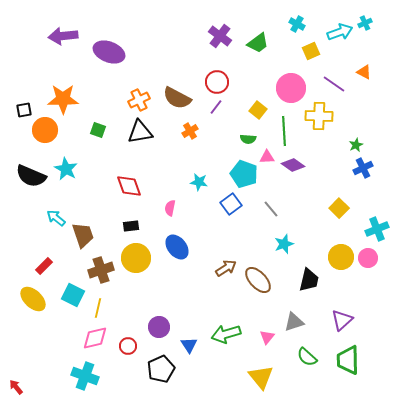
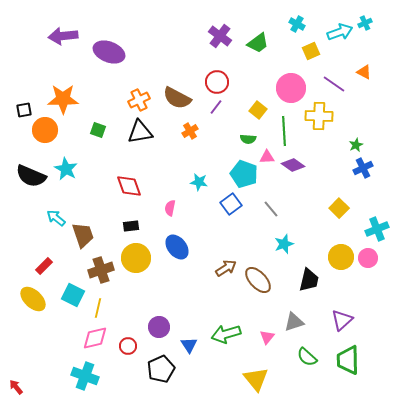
yellow triangle at (261, 377): moved 5 px left, 2 px down
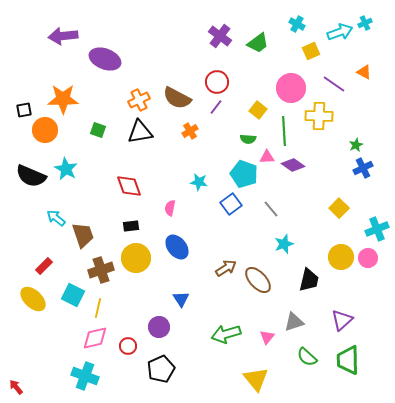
purple ellipse at (109, 52): moved 4 px left, 7 px down
blue triangle at (189, 345): moved 8 px left, 46 px up
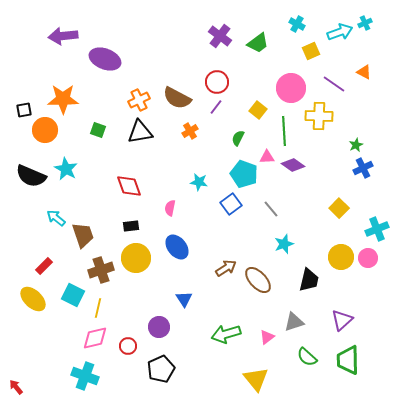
green semicircle at (248, 139): moved 10 px left, 1 px up; rotated 112 degrees clockwise
blue triangle at (181, 299): moved 3 px right
pink triangle at (267, 337): rotated 14 degrees clockwise
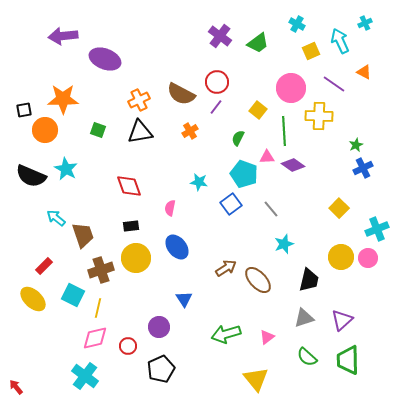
cyan arrow at (340, 32): moved 9 px down; rotated 95 degrees counterclockwise
brown semicircle at (177, 98): moved 4 px right, 4 px up
gray triangle at (294, 322): moved 10 px right, 4 px up
cyan cross at (85, 376): rotated 16 degrees clockwise
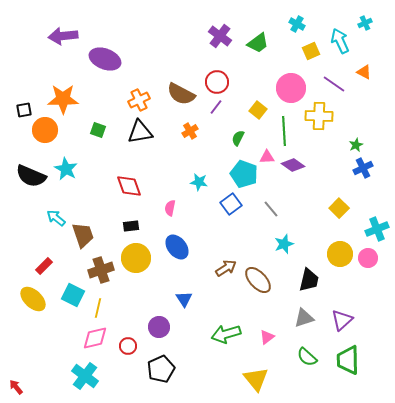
yellow circle at (341, 257): moved 1 px left, 3 px up
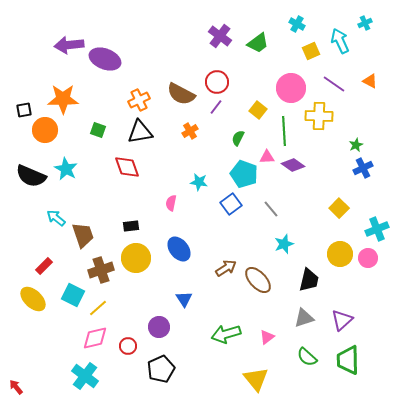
purple arrow at (63, 36): moved 6 px right, 9 px down
orange triangle at (364, 72): moved 6 px right, 9 px down
red diamond at (129, 186): moved 2 px left, 19 px up
pink semicircle at (170, 208): moved 1 px right, 5 px up
blue ellipse at (177, 247): moved 2 px right, 2 px down
yellow line at (98, 308): rotated 36 degrees clockwise
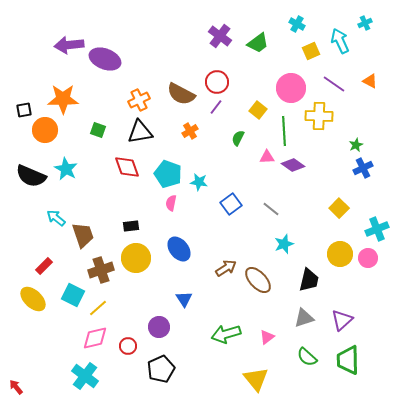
cyan pentagon at (244, 174): moved 76 px left
gray line at (271, 209): rotated 12 degrees counterclockwise
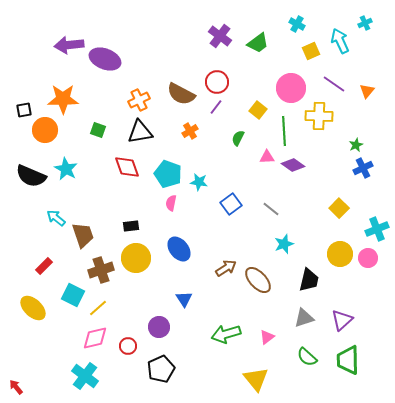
orange triangle at (370, 81): moved 3 px left, 10 px down; rotated 42 degrees clockwise
yellow ellipse at (33, 299): moved 9 px down
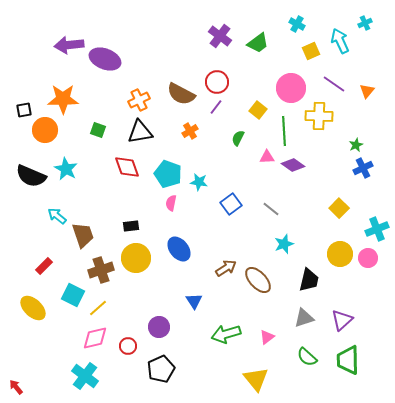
cyan arrow at (56, 218): moved 1 px right, 2 px up
blue triangle at (184, 299): moved 10 px right, 2 px down
